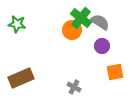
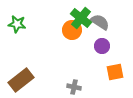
brown rectangle: moved 2 px down; rotated 15 degrees counterclockwise
gray cross: rotated 16 degrees counterclockwise
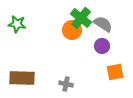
gray semicircle: moved 3 px right, 2 px down
brown rectangle: moved 1 px right, 2 px up; rotated 40 degrees clockwise
gray cross: moved 8 px left, 3 px up
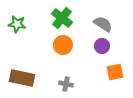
green cross: moved 19 px left
orange circle: moved 9 px left, 15 px down
brown rectangle: rotated 10 degrees clockwise
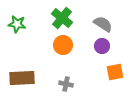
brown rectangle: rotated 15 degrees counterclockwise
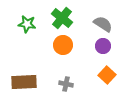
green star: moved 10 px right
purple circle: moved 1 px right
orange square: moved 8 px left, 3 px down; rotated 36 degrees counterclockwise
brown rectangle: moved 2 px right, 4 px down
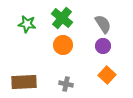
gray semicircle: rotated 24 degrees clockwise
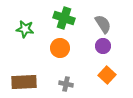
green cross: moved 2 px right; rotated 20 degrees counterclockwise
green star: moved 2 px left, 5 px down
orange circle: moved 3 px left, 3 px down
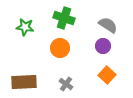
gray semicircle: moved 5 px right, 1 px down; rotated 24 degrees counterclockwise
green star: moved 2 px up
gray cross: rotated 24 degrees clockwise
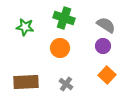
gray semicircle: moved 2 px left
brown rectangle: moved 2 px right
